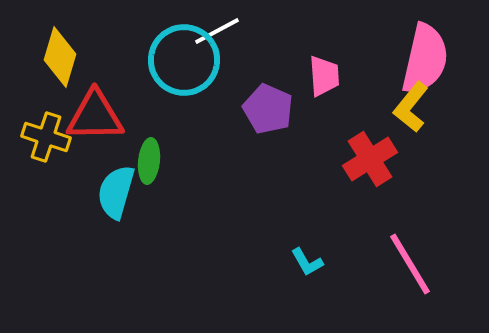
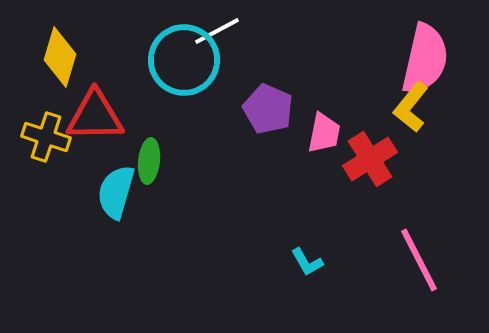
pink trapezoid: moved 57 px down; rotated 15 degrees clockwise
pink line: moved 9 px right, 4 px up; rotated 4 degrees clockwise
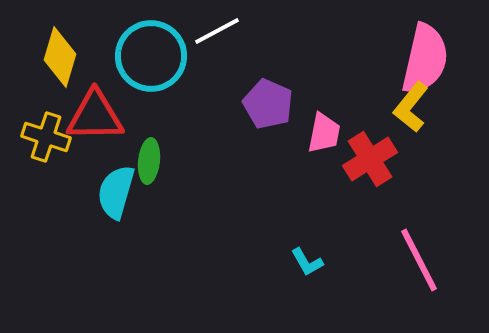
cyan circle: moved 33 px left, 4 px up
purple pentagon: moved 5 px up
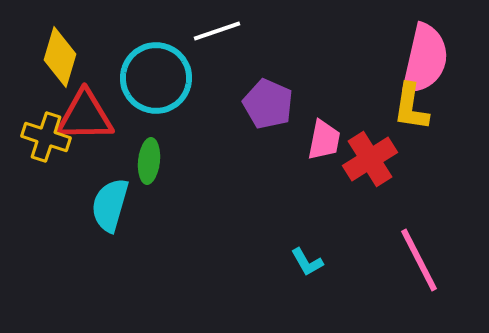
white line: rotated 9 degrees clockwise
cyan circle: moved 5 px right, 22 px down
yellow L-shape: rotated 30 degrees counterclockwise
red triangle: moved 10 px left
pink trapezoid: moved 7 px down
cyan semicircle: moved 6 px left, 13 px down
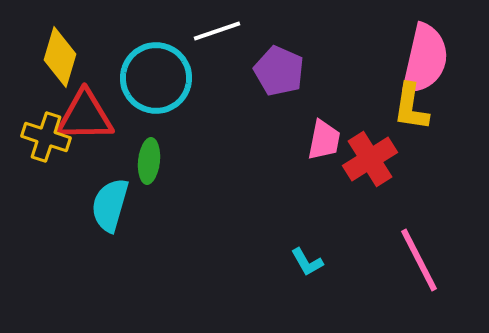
purple pentagon: moved 11 px right, 33 px up
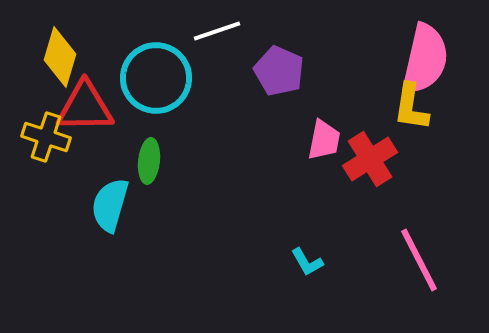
red triangle: moved 9 px up
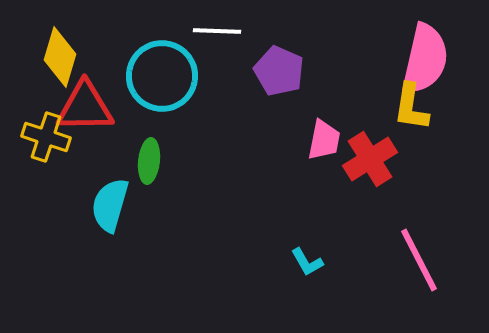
white line: rotated 21 degrees clockwise
cyan circle: moved 6 px right, 2 px up
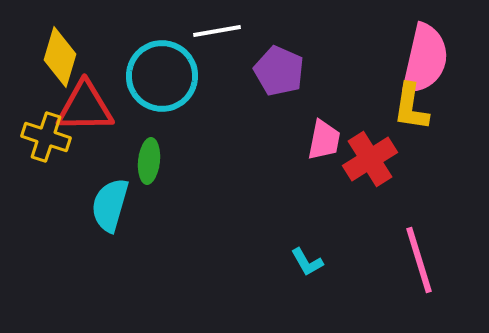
white line: rotated 12 degrees counterclockwise
pink line: rotated 10 degrees clockwise
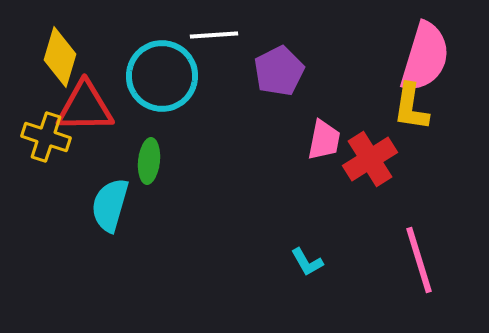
white line: moved 3 px left, 4 px down; rotated 6 degrees clockwise
pink semicircle: moved 2 px up; rotated 4 degrees clockwise
purple pentagon: rotated 21 degrees clockwise
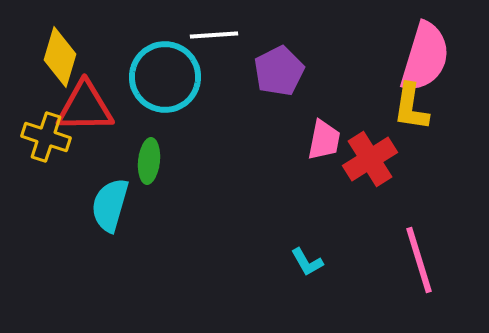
cyan circle: moved 3 px right, 1 px down
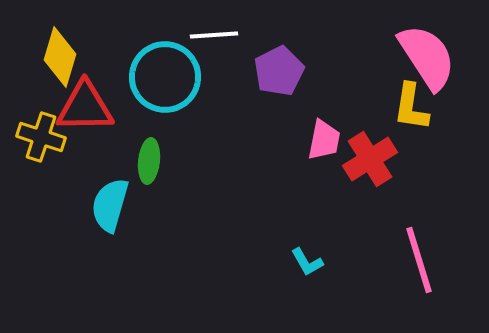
pink semicircle: moved 2 px right; rotated 50 degrees counterclockwise
yellow cross: moved 5 px left
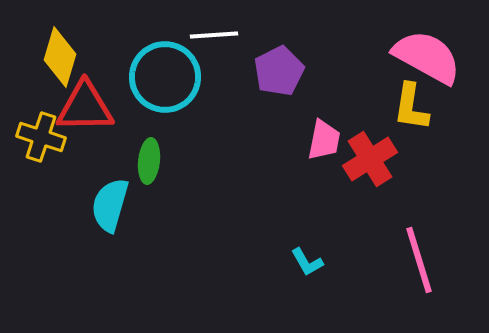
pink semicircle: rotated 28 degrees counterclockwise
